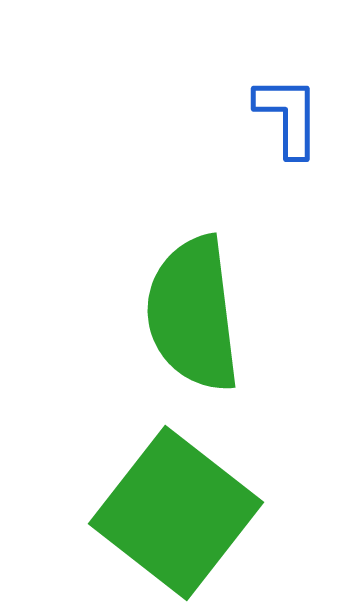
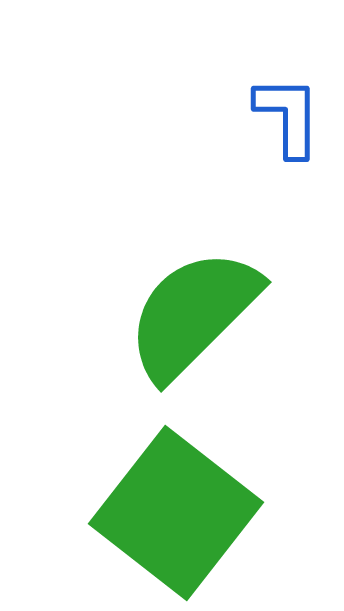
green semicircle: rotated 52 degrees clockwise
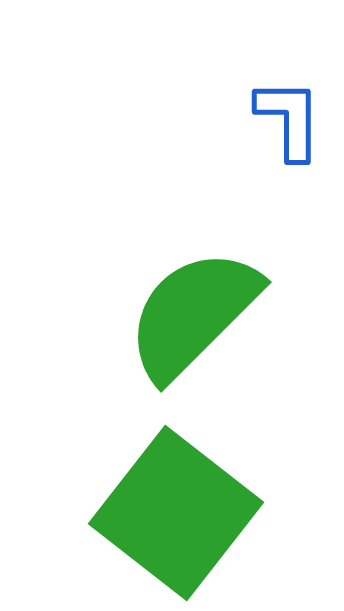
blue L-shape: moved 1 px right, 3 px down
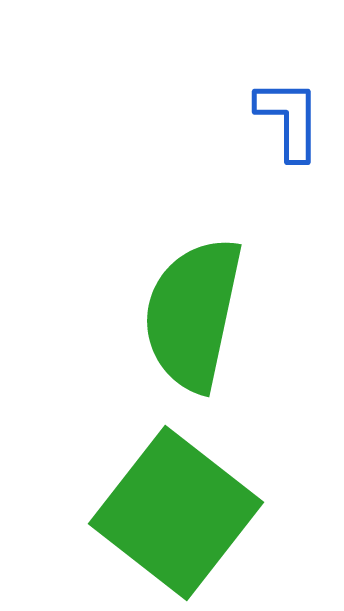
green semicircle: rotated 33 degrees counterclockwise
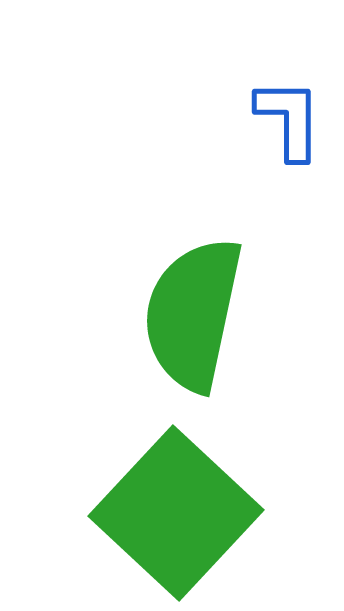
green square: rotated 5 degrees clockwise
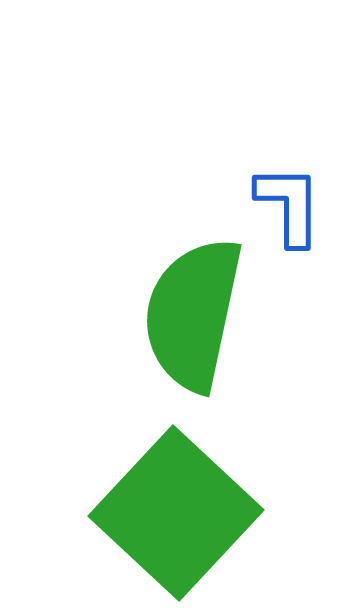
blue L-shape: moved 86 px down
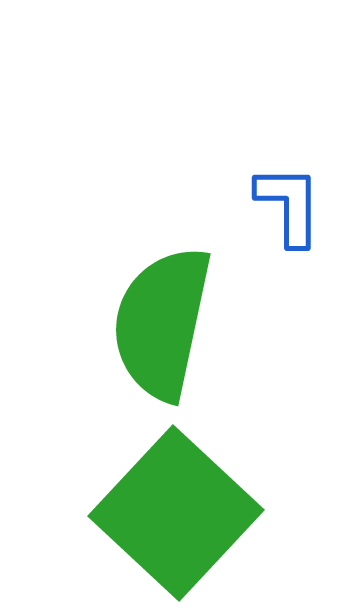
green semicircle: moved 31 px left, 9 px down
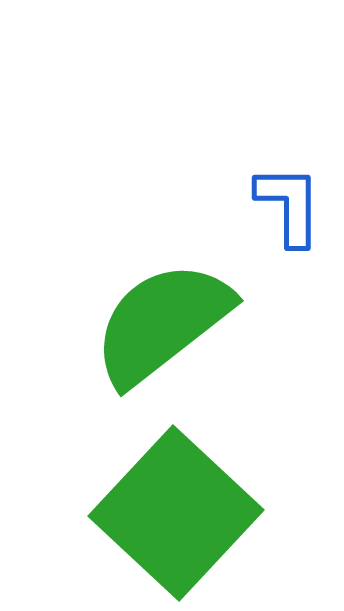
green semicircle: rotated 40 degrees clockwise
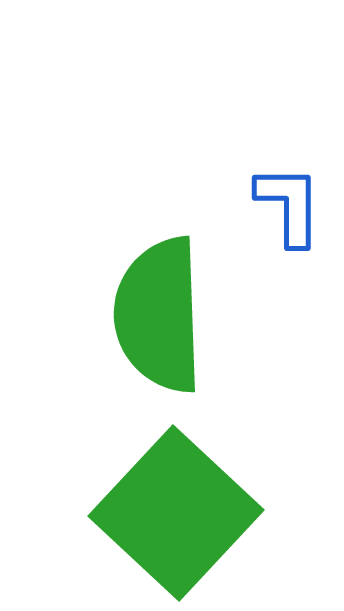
green semicircle: moved 3 px left, 8 px up; rotated 54 degrees counterclockwise
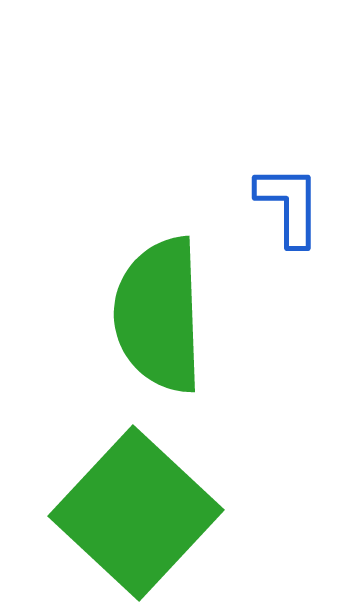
green square: moved 40 px left
